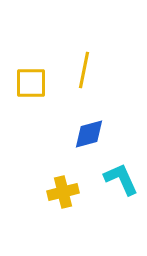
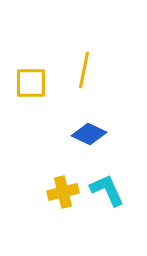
blue diamond: rotated 40 degrees clockwise
cyan L-shape: moved 14 px left, 11 px down
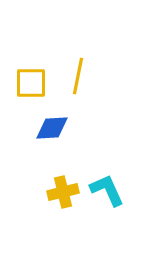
yellow line: moved 6 px left, 6 px down
blue diamond: moved 37 px left, 6 px up; rotated 28 degrees counterclockwise
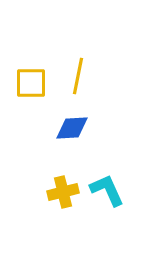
blue diamond: moved 20 px right
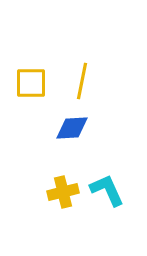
yellow line: moved 4 px right, 5 px down
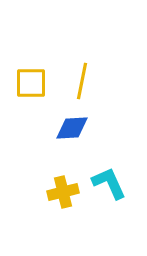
cyan L-shape: moved 2 px right, 7 px up
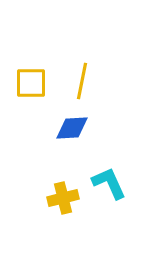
yellow cross: moved 6 px down
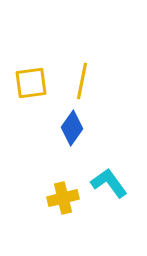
yellow square: rotated 8 degrees counterclockwise
blue diamond: rotated 52 degrees counterclockwise
cyan L-shape: rotated 12 degrees counterclockwise
